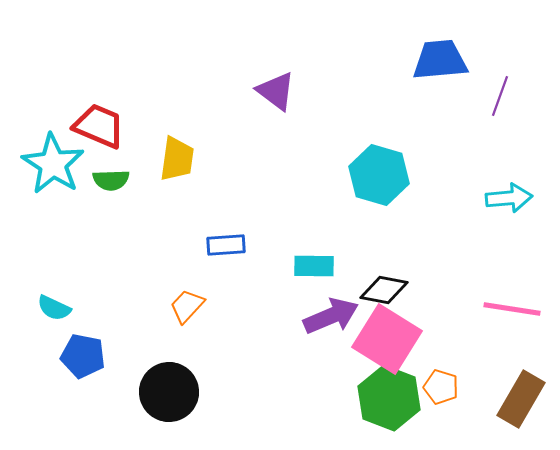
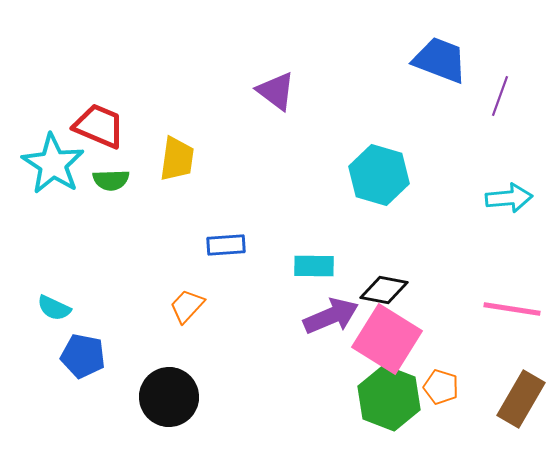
blue trapezoid: rotated 26 degrees clockwise
black circle: moved 5 px down
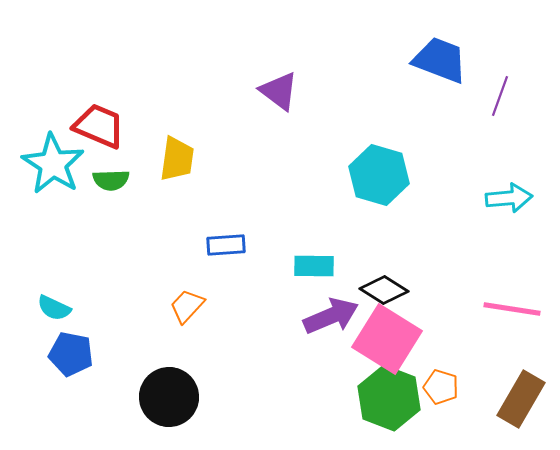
purple triangle: moved 3 px right
black diamond: rotated 21 degrees clockwise
blue pentagon: moved 12 px left, 2 px up
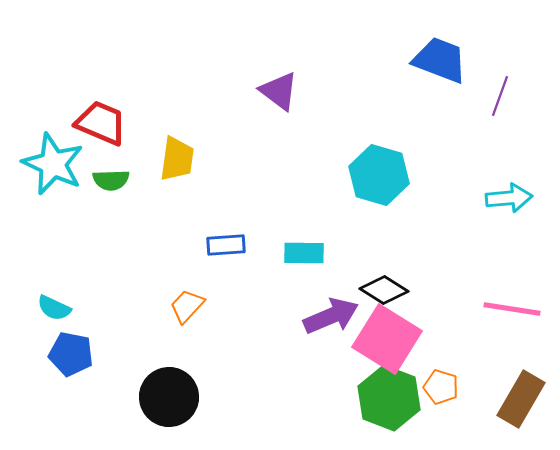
red trapezoid: moved 2 px right, 3 px up
cyan star: rotated 8 degrees counterclockwise
cyan rectangle: moved 10 px left, 13 px up
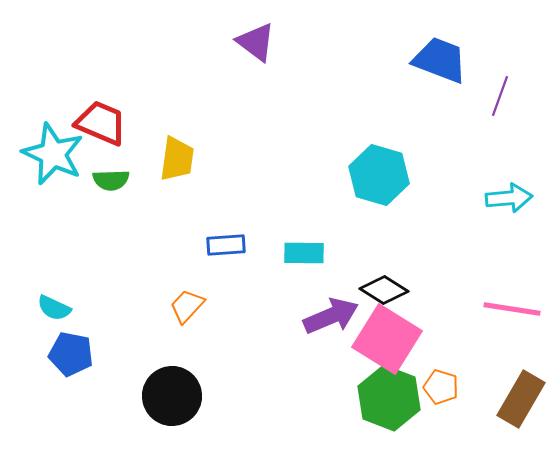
purple triangle: moved 23 px left, 49 px up
cyan star: moved 10 px up
black circle: moved 3 px right, 1 px up
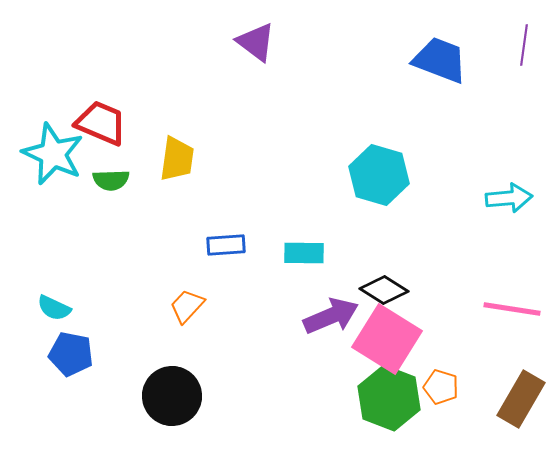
purple line: moved 24 px right, 51 px up; rotated 12 degrees counterclockwise
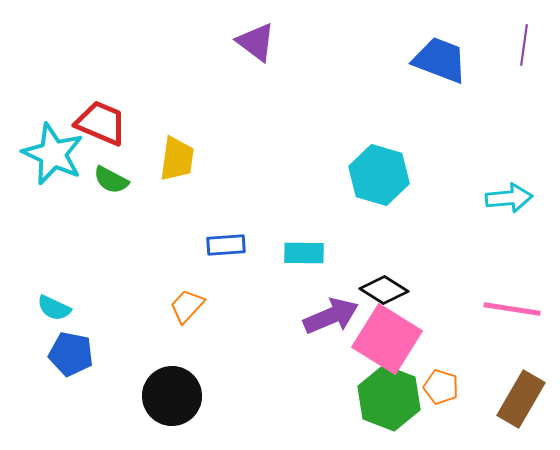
green semicircle: rotated 30 degrees clockwise
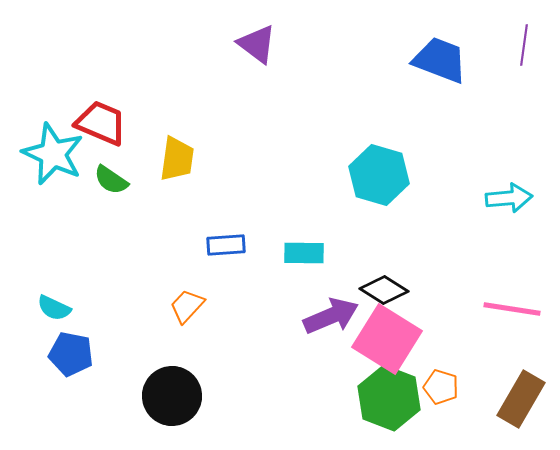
purple triangle: moved 1 px right, 2 px down
green semicircle: rotated 6 degrees clockwise
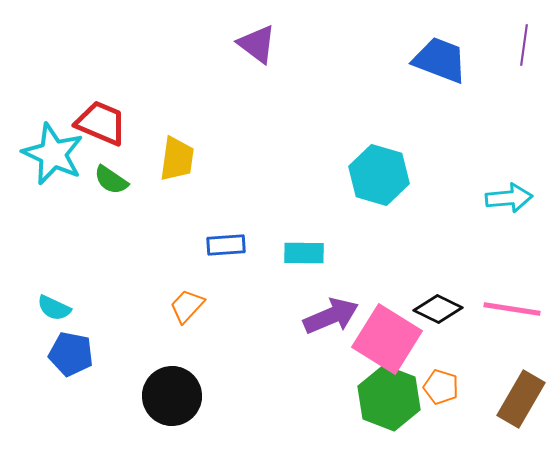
black diamond: moved 54 px right, 19 px down; rotated 6 degrees counterclockwise
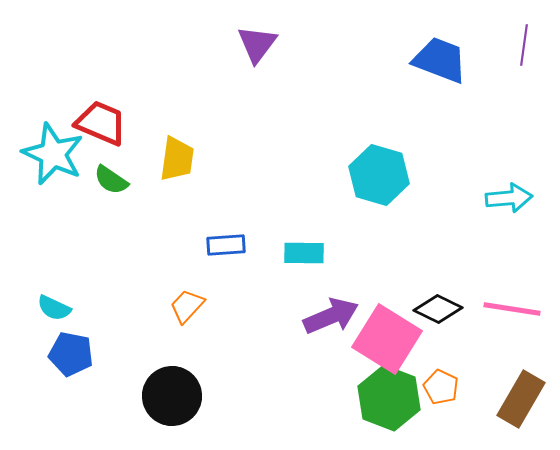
purple triangle: rotated 30 degrees clockwise
orange pentagon: rotated 8 degrees clockwise
